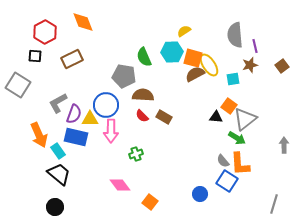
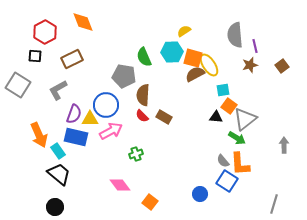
cyan square at (233, 79): moved 10 px left, 11 px down
brown semicircle at (143, 95): rotated 90 degrees counterclockwise
gray L-shape at (58, 103): moved 13 px up
pink arrow at (111, 131): rotated 120 degrees counterclockwise
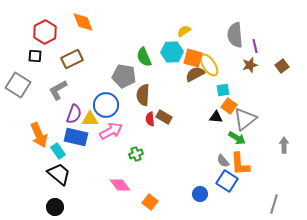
red semicircle at (142, 116): moved 8 px right, 3 px down; rotated 40 degrees clockwise
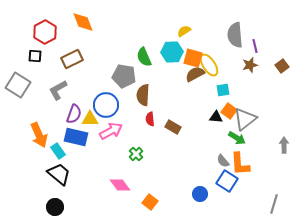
orange square at (229, 106): moved 5 px down
brown rectangle at (164, 117): moved 9 px right, 10 px down
green cross at (136, 154): rotated 24 degrees counterclockwise
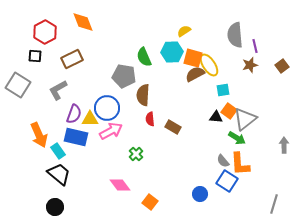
blue circle at (106, 105): moved 1 px right, 3 px down
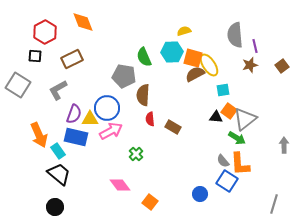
yellow semicircle at (184, 31): rotated 16 degrees clockwise
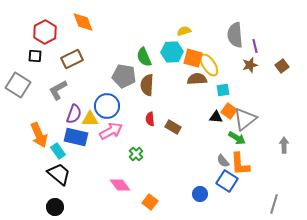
brown semicircle at (195, 74): moved 2 px right, 5 px down; rotated 24 degrees clockwise
brown semicircle at (143, 95): moved 4 px right, 10 px up
blue circle at (107, 108): moved 2 px up
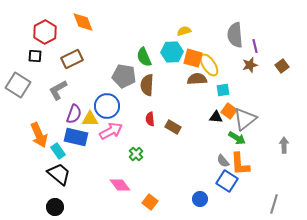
blue circle at (200, 194): moved 5 px down
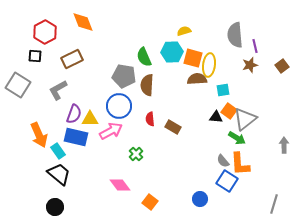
yellow ellipse at (209, 65): rotated 40 degrees clockwise
blue circle at (107, 106): moved 12 px right
